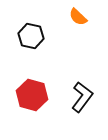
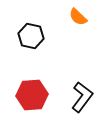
red hexagon: rotated 20 degrees counterclockwise
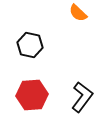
orange semicircle: moved 4 px up
black hexagon: moved 1 px left, 9 px down
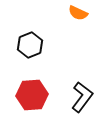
orange semicircle: rotated 18 degrees counterclockwise
black hexagon: rotated 25 degrees clockwise
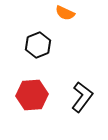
orange semicircle: moved 13 px left
black hexagon: moved 8 px right
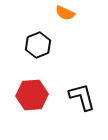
black L-shape: rotated 52 degrees counterclockwise
